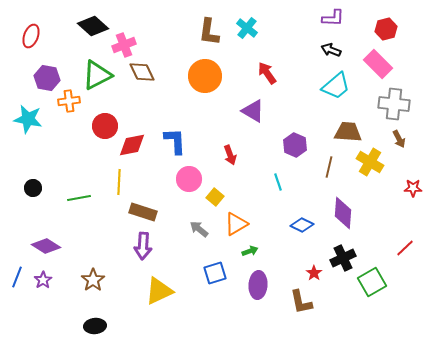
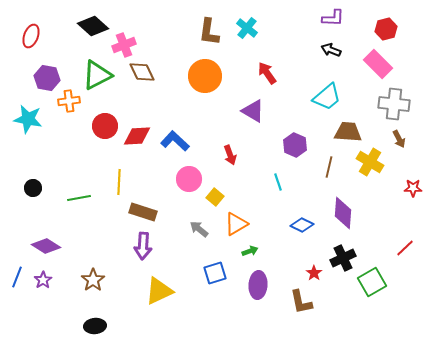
cyan trapezoid at (336, 86): moved 9 px left, 11 px down
blue L-shape at (175, 141): rotated 44 degrees counterclockwise
red diamond at (132, 145): moved 5 px right, 9 px up; rotated 8 degrees clockwise
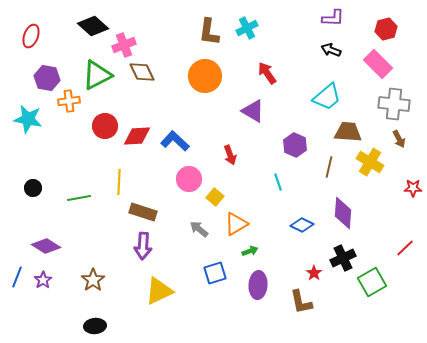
cyan cross at (247, 28): rotated 25 degrees clockwise
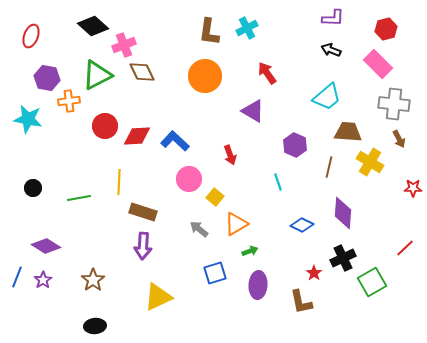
yellow triangle at (159, 291): moved 1 px left, 6 px down
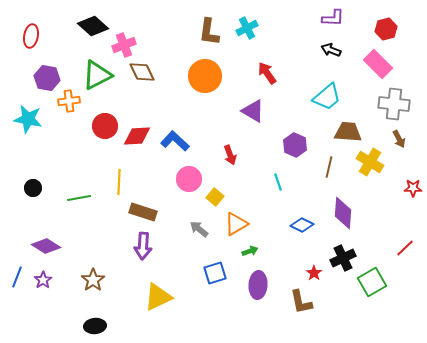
red ellipse at (31, 36): rotated 10 degrees counterclockwise
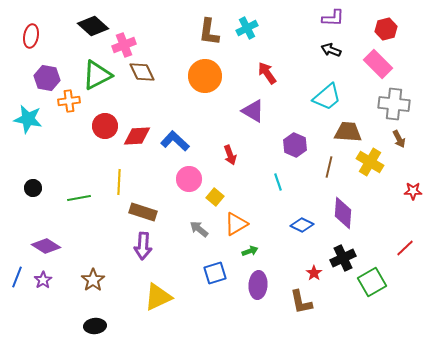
red star at (413, 188): moved 3 px down
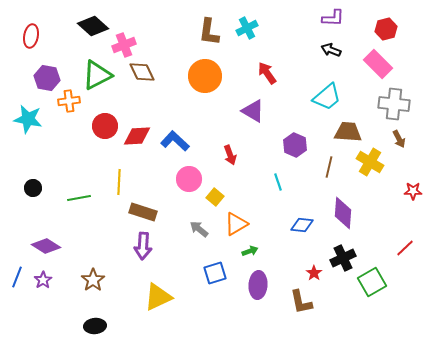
blue diamond at (302, 225): rotated 20 degrees counterclockwise
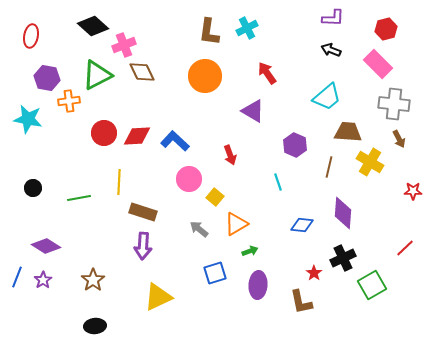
red circle at (105, 126): moved 1 px left, 7 px down
green square at (372, 282): moved 3 px down
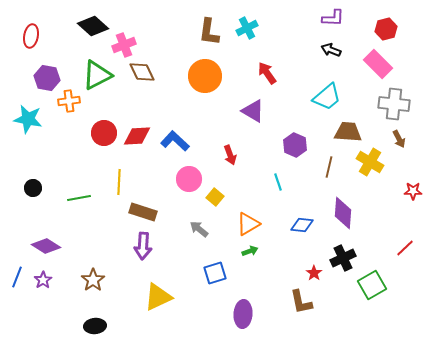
orange triangle at (236, 224): moved 12 px right
purple ellipse at (258, 285): moved 15 px left, 29 px down
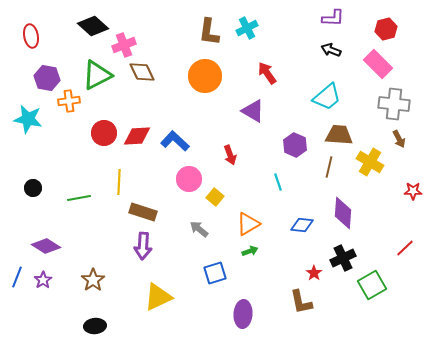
red ellipse at (31, 36): rotated 20 degrees counterclockwise
brown trapezoid at (348, 132): moved 9 px left, 3 px down
